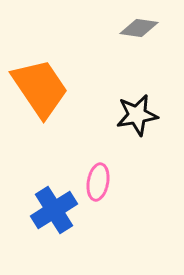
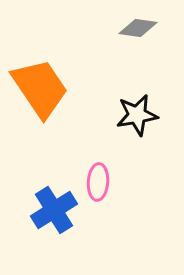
gray diamond: moved 1 px left
pink ellipse: rotated 6 degrees counterclockwise
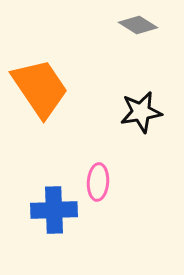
gray diamond: moved 3 px up; rotated 24 degrees clockwise
black star: moved 4 px right, 3 px up
blue cross: rotated 30 degrees clockwise
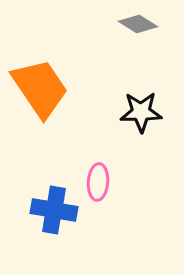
gray diamond: moved 1 px up
black star: rotated 9 degrees clockwise
blue cross: rotated 12 degrees clockwise
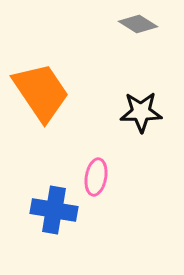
orange trapezoid: moved 1 px right, 4 px down
pink ellipse: moved 2 px left, 5 px up; rotated 6 degrees clockwise
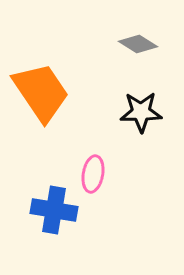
gray diamond: moved 20 px down
pink ellipse: moved 3 px left, 3 px up
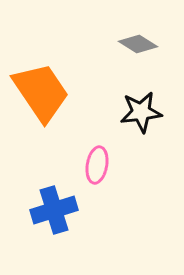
black star: rotated 6 degrees counterclockwise
pink ellipse: moved 4 px right, 9 px up
blue cross: rotated 27 degrees counterclockwise
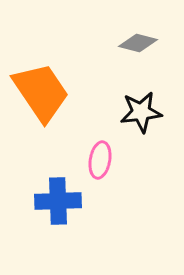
gray diamond: moved 1 px up; rotated 18 degrees counterclockwise
pink ellipse: moved 3 px right, 5 px up
blue cross: moved 4 px right, 9 px up; rotated 15 degrees clockwise
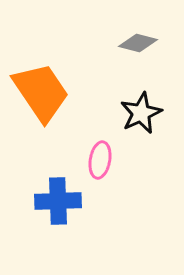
black star: moved 1 px down; rotated 18 degrees counterclockwise
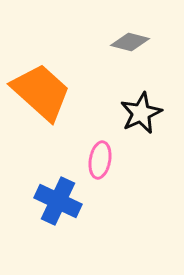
gray diamond: moved 8 px left, 1 px up
orange trapezoid: rotated 14 degrees counterclockwise
blue cross: rotated 27 degrees clockwise
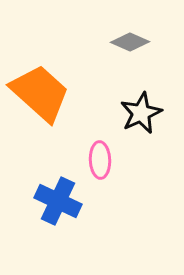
gray diamond: rotated 9 degrees clockwise
orange trapezoid: moved 1 px left, 1 px down
pink ellipse: rotated 12 degrees counterclockwise
